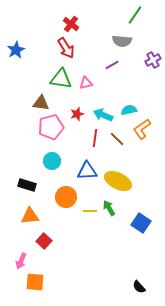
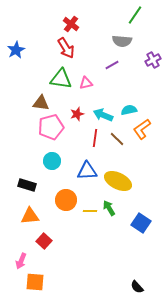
orange circle: moved 3 px down
black semicircle: moved 2 px left
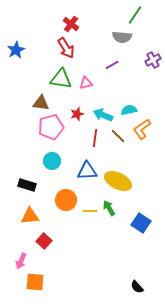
gray semicircle: moved 4 px up
brown line: moved 1 px right, 3 px up
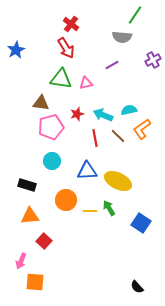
red line: rotated 18 degrees counterclockwise
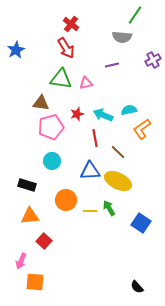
purple line: rotated 16 degrees clockwise
brown line: moved 16 px down
blue triangle: moved 3 px right
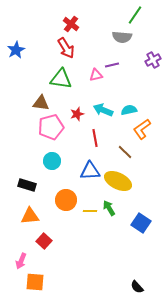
pink triangle: moved 10 px right, 8 px up
cyan arrow: moved 5 px up
brown line: moved 7 px right
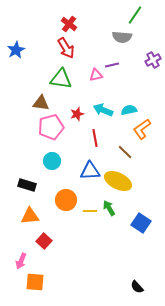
red cross: moved 2 px left
